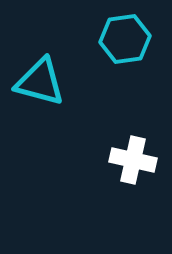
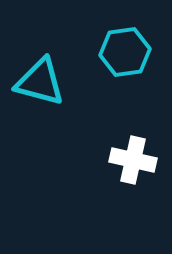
cyan hexagon: moved 13 px down
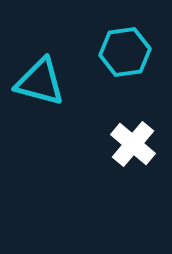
white cross: moved 16 px up; rotated 27 degrees clockwise
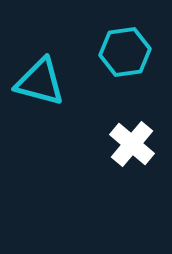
white cross: moved 1 px left
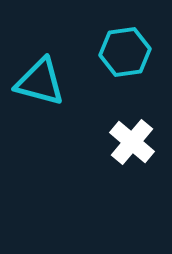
white cross: moved 2 px up
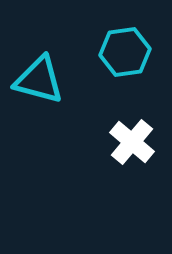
cyan triangle: moved 1 px left, 2 px up
